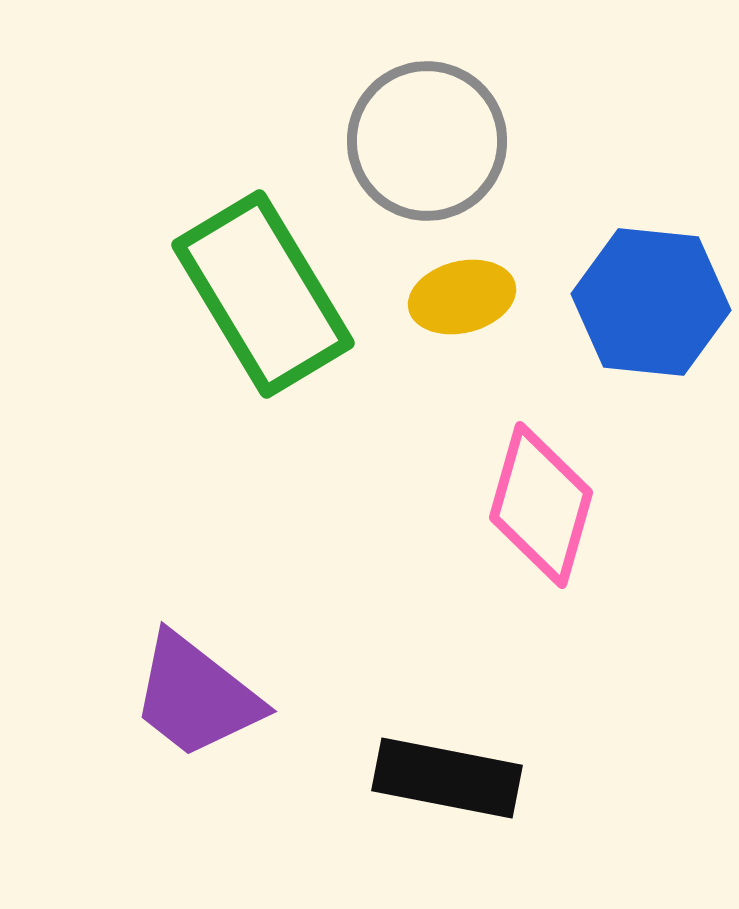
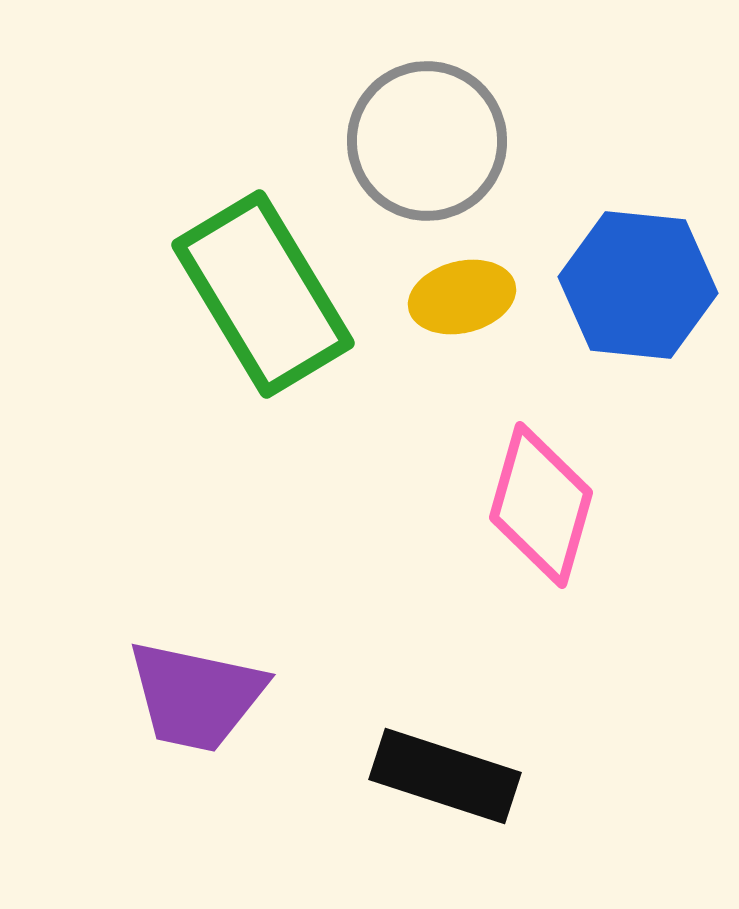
blue hexagon: moved 13 px left, 17 px up
purple trapezoid: rotated 26 degrees counterclockwise
black rectangle: moved 2 px left, 2 px up; rotated 7 degrees clockwise
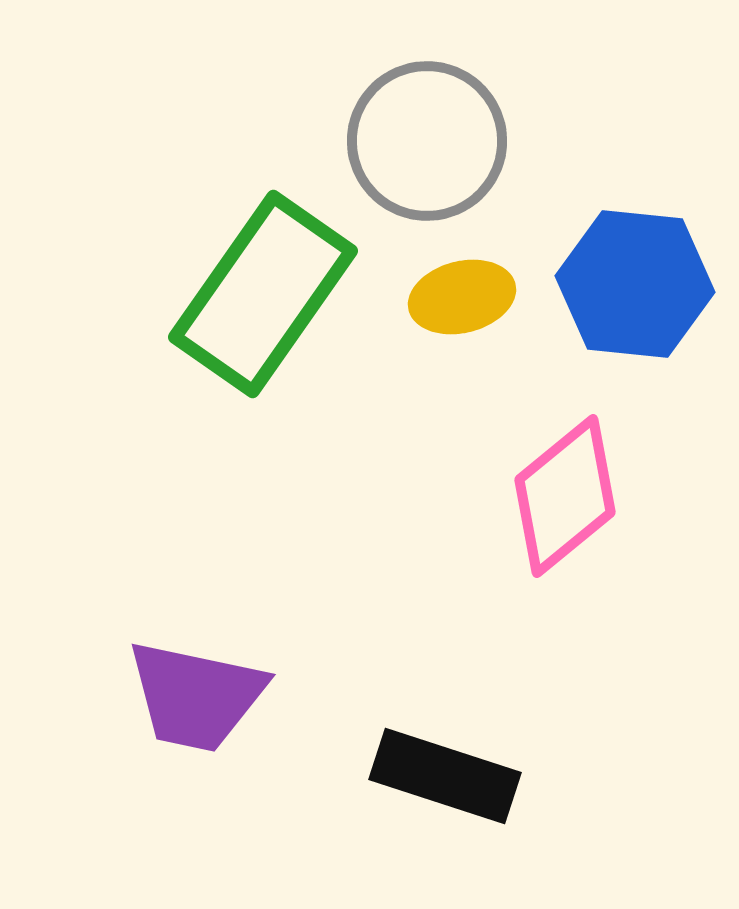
blue hexagon: moved 3 px left, 1 px up
green rectangle: rotated 66 degrees clockwise
pink diamond: moved 24 px right, 9 px up; rotated 35 degrees clockwise
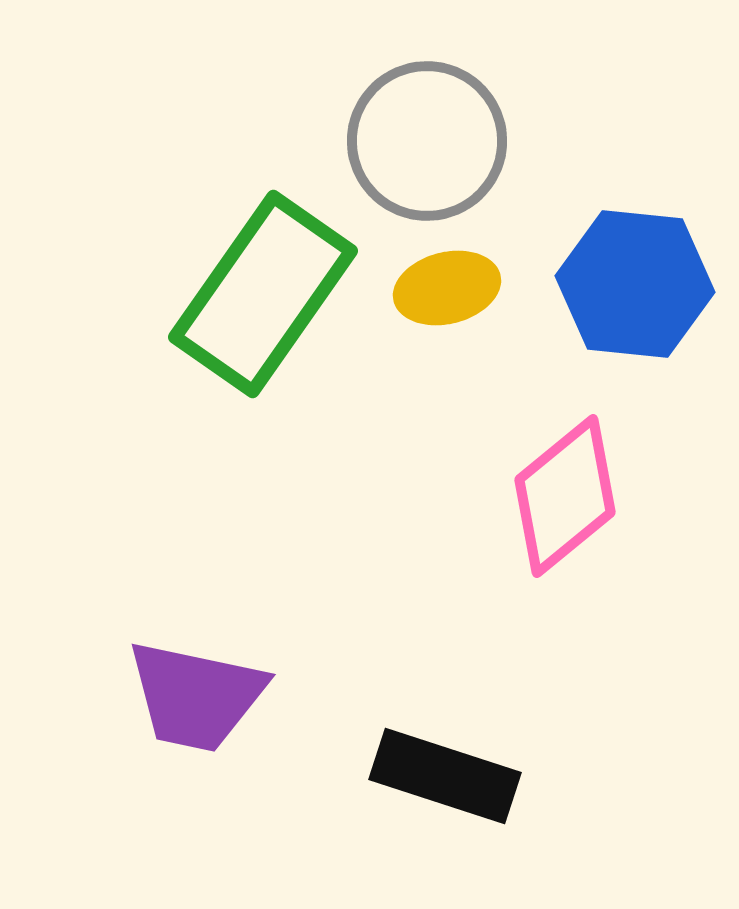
yellow ellipse: moved 15 px left, 9 px up
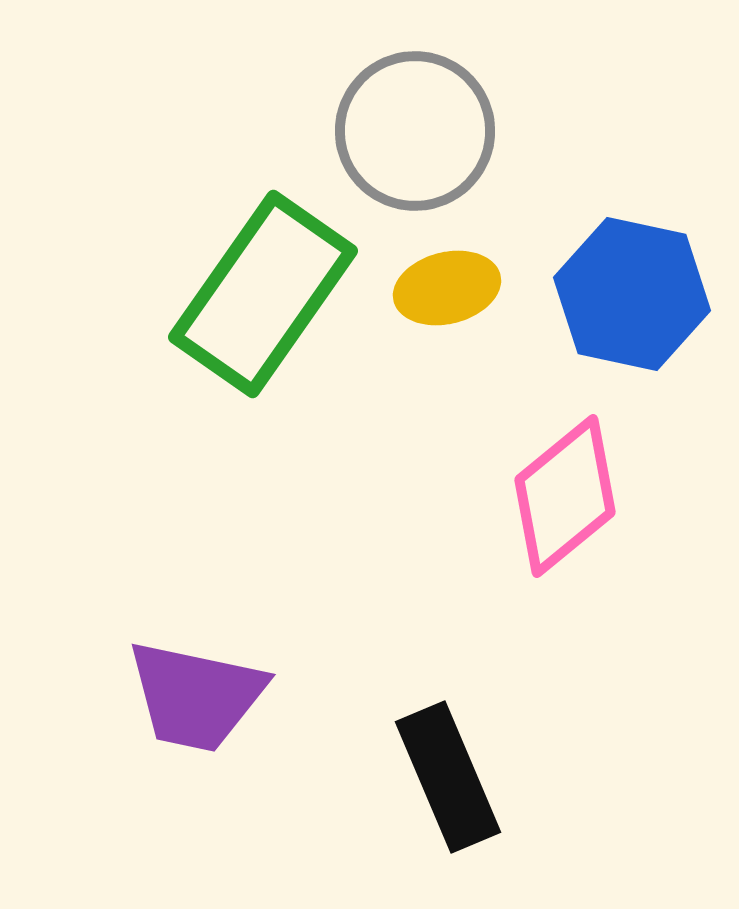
gray circle: moved 12 px left, 10 px up
blue hexagon: moved 3 px left, 10 px down; rotated 6 degrees clockwise
black rectangle: moved 3 px right, 1 px down; rotated 49 degrees clockwise
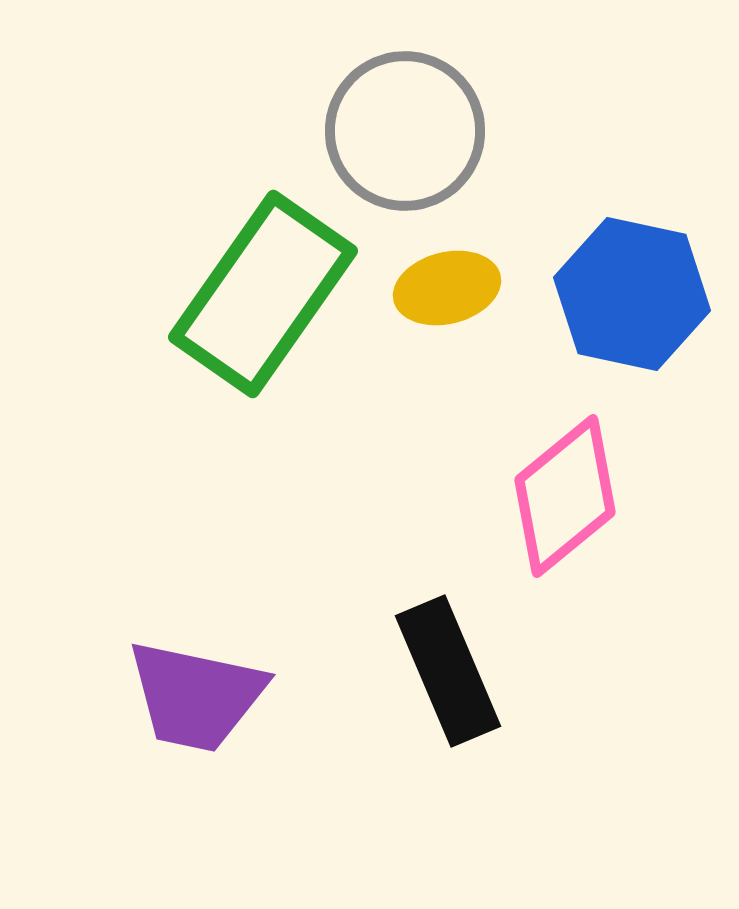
gray circle: moved 10 px left
black rectangle: moved 106 px up
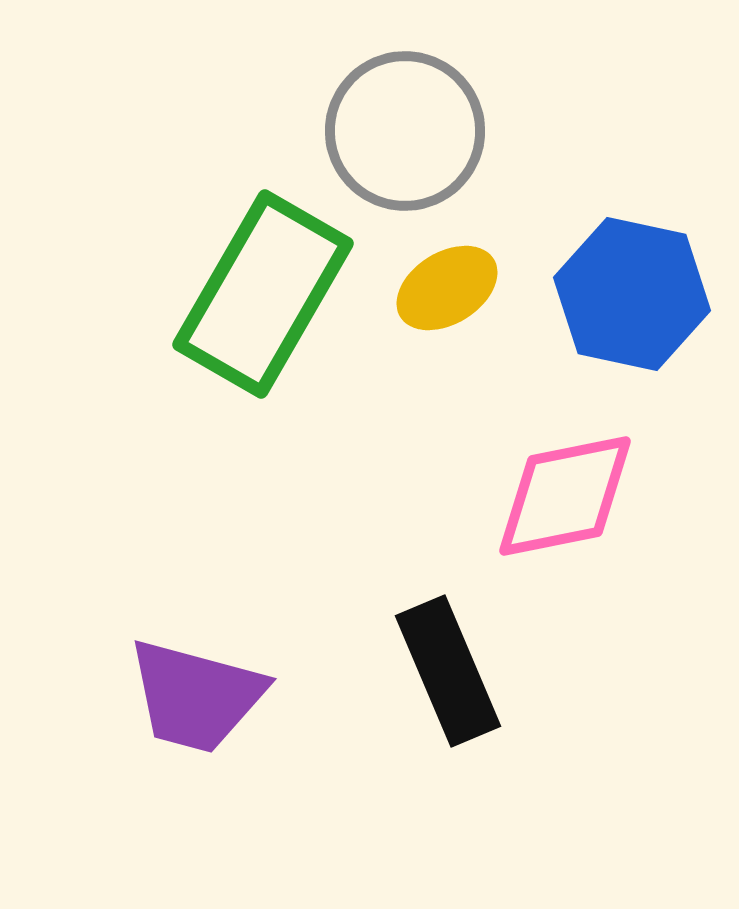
yellow ellipse: rotated 18 degrees counterclockwise
green rectangle: rotated 5 degrees counterclockwise
pink diamond: rotated 28 degrees clockwise
purple trapezoid: rotated 3 degrees clockwise
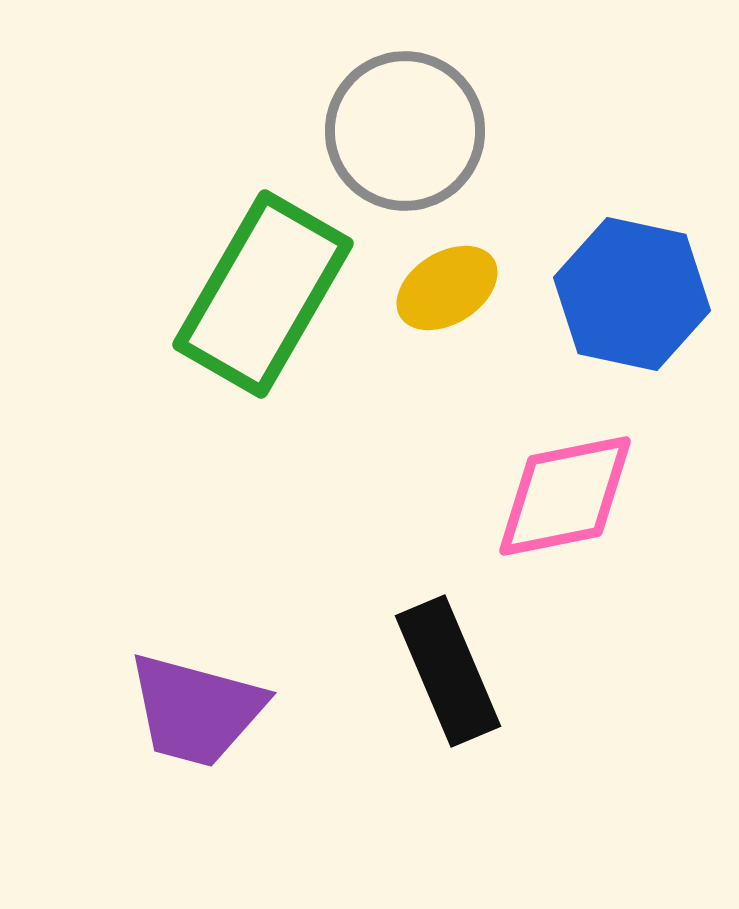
purple trapezoid: moved 14 px down
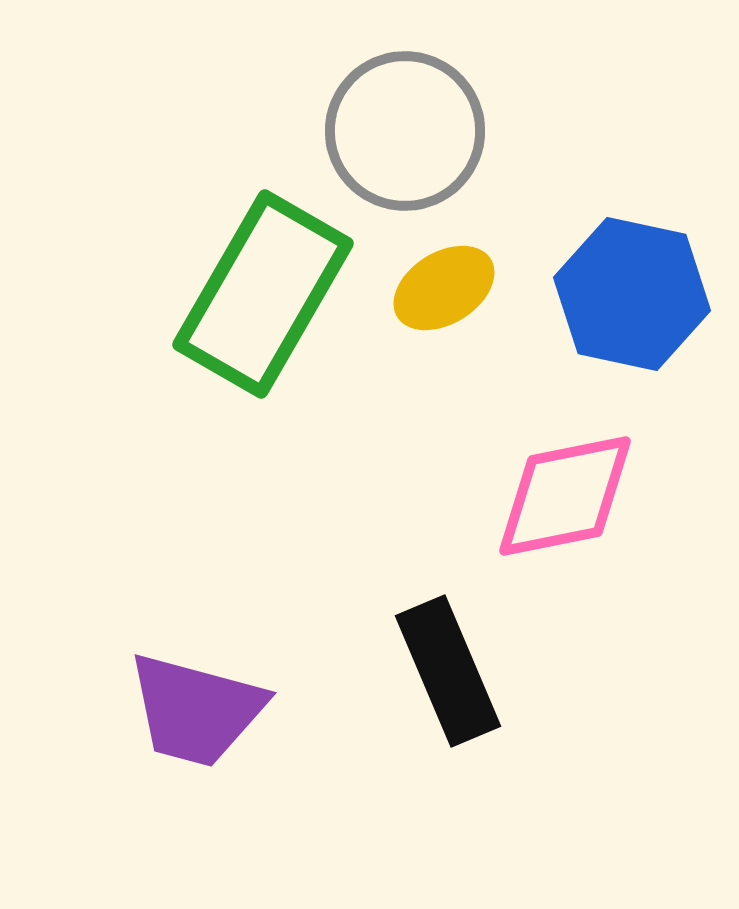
yellow ellipse: moved 3 px left
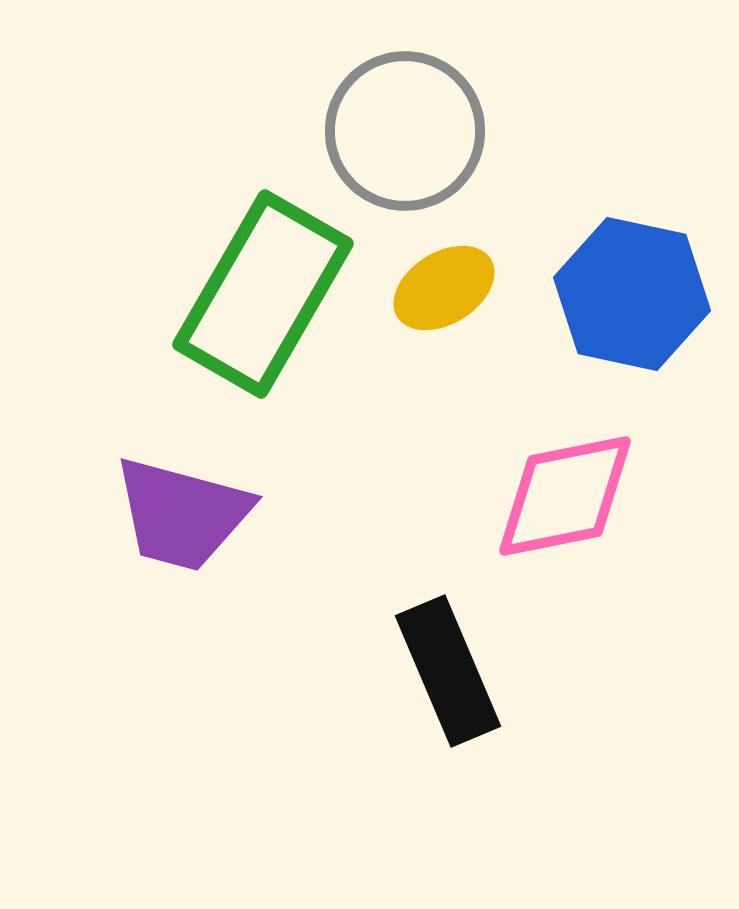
purple trapezoid: moved 14 px left, 196 px up
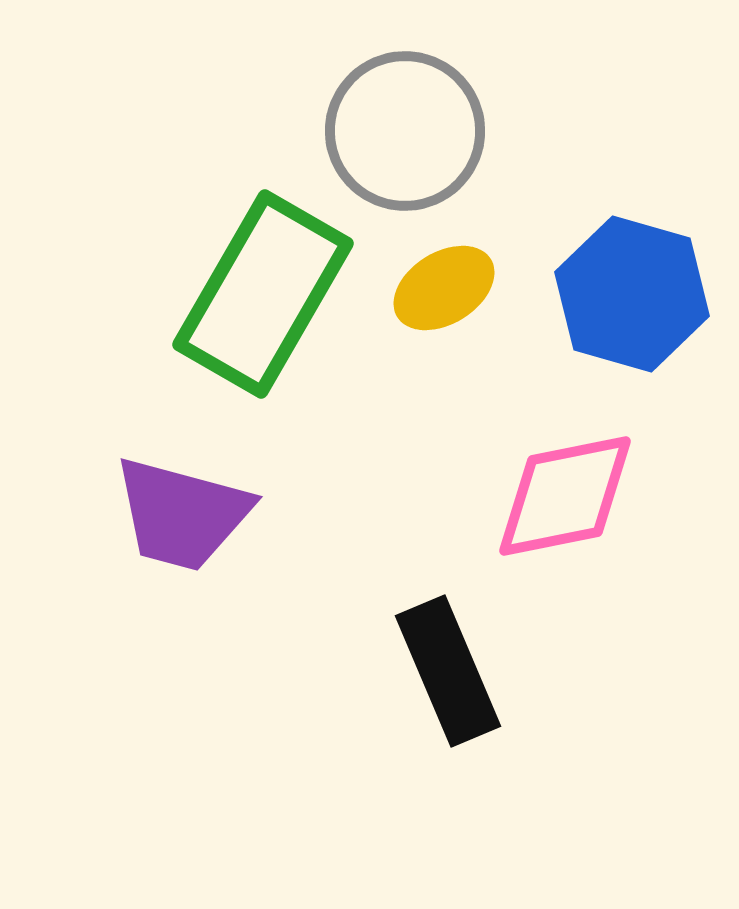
blue hexagon: rotated 4 degrees clockwise
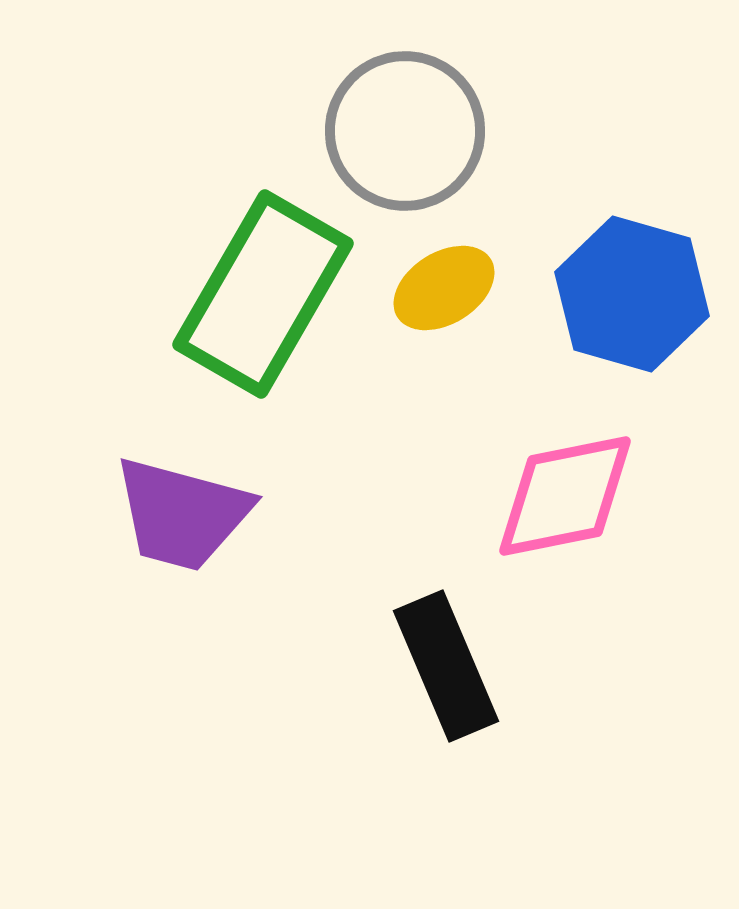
black rectangle: moved 2 px left, 5 px up
